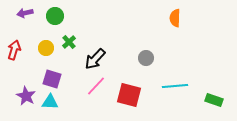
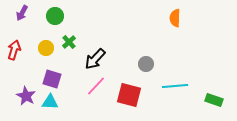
purple arrow: moved 3 px left; rotated 49 degrees counterclockwise
gray circle: moved 6 px down
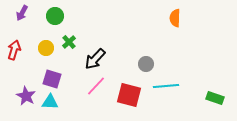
cyan line: moved 9 px left
green rectangle: moved 1 px right, 2 px up
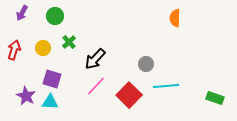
yellow circle: moved 3 px left
red square: rotated 30 degrees clockwise
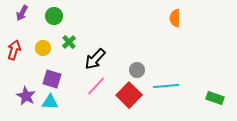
green circle: moved 1 px left
gray circle: moved 9 px left, 6 px down
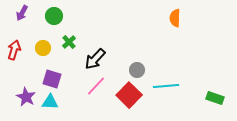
purple star: moved 1 px down
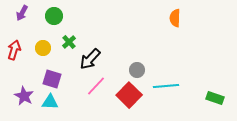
black arrow: moved 5 px left
purple star: moved 2 px left, 1 px up
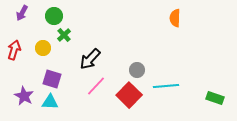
green cross: moved 5 px left, 7 px up
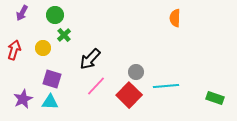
green circle: moved 1 px right, 1 px up
gray circle: moved 1 px left, 2 px down
purple star: moved 1 px left, 3 px down; rotated 18 degrees clockwise
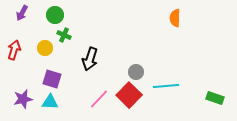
green cross: rotated 24 degrees counterclockwise
yellow circle: moved 2 px right
black arrow: rotated 25 degrees counterclockwise
pink line: moved 3 px right, 13 px down
purple star: rotated 12 degrees clockwise
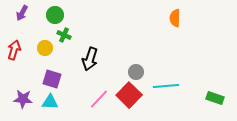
purple star: rotated 18 degrees clockwise
